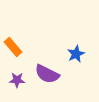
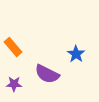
blue star: rotated 12 degrees counterclockwise
purple star: moved 3 px left, 4 px down
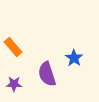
blue star: moved 2 px left, 4 px down
purple semicircle: rotated 45 degrees clockwise
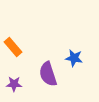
blue star: rotated 24 degrees counterclockwise
purple semicircle: moved 1 px right
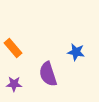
orange rectangle: moved 1 px down
blue star: moved 2 px right, 6 px up
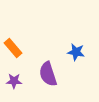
purple star: moved 3 px up
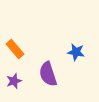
orange rectangle: moved 2 px right, 1 px down
purple star: rotated 21 degrees counterclockwise
